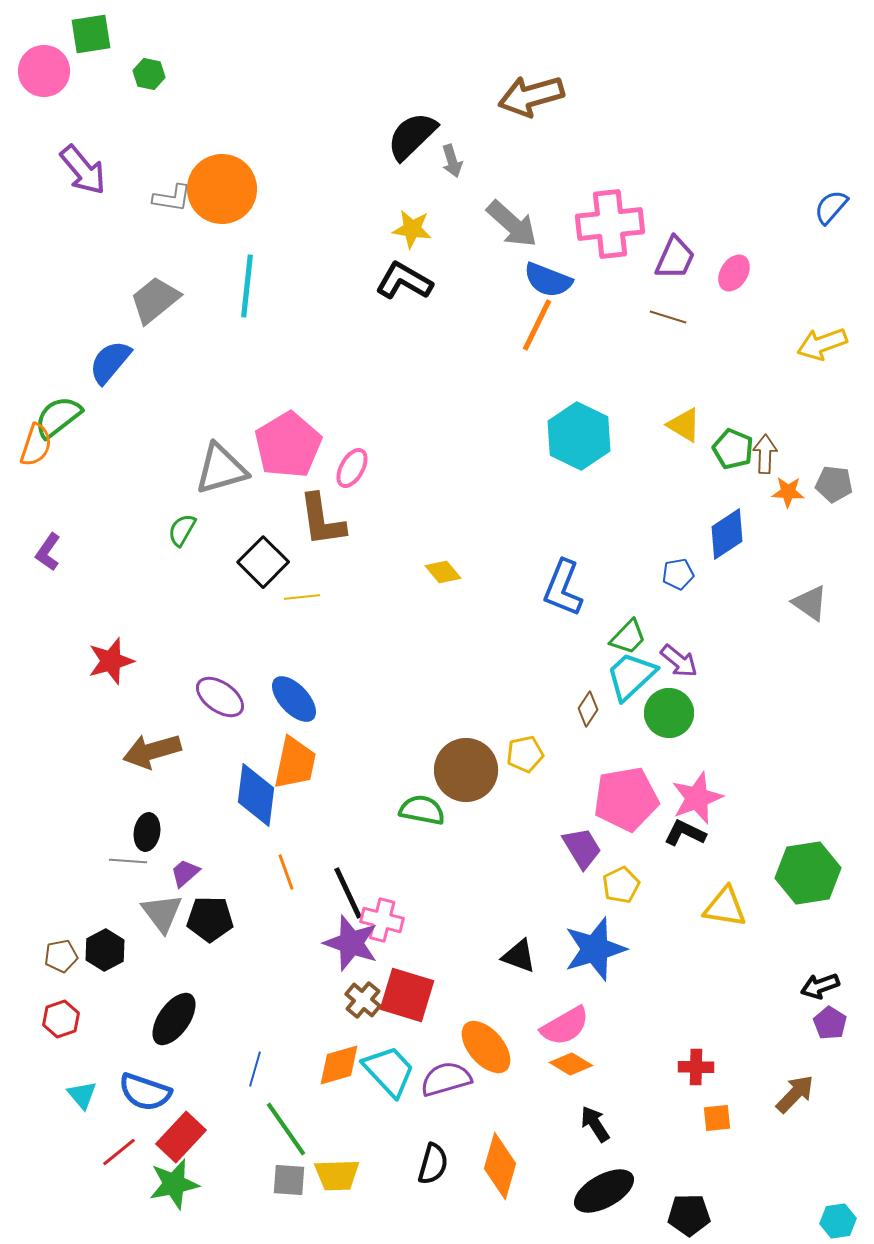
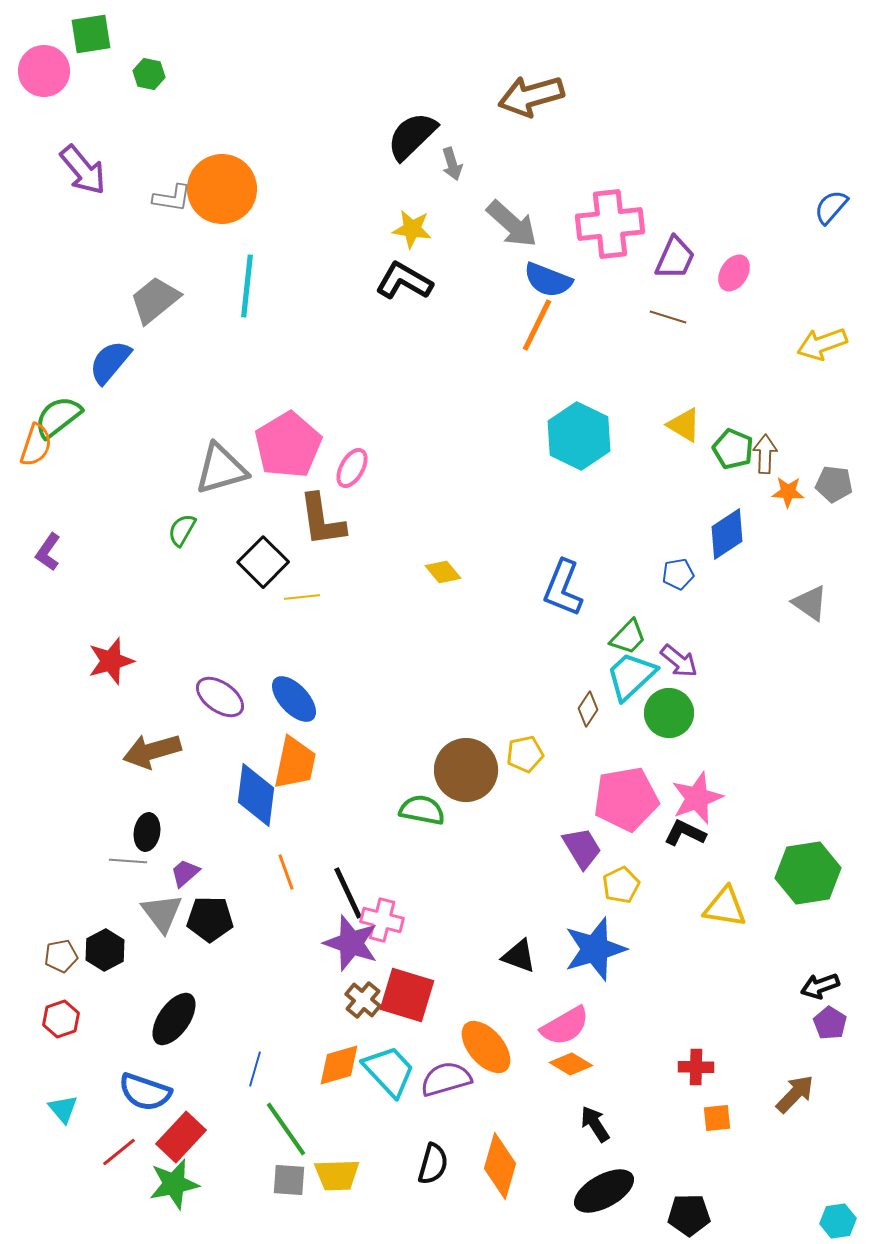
gray arrow at (452, 161): moved 3 px down
cyan triangle at (82, 1095): moved 19 px left, 14 px down
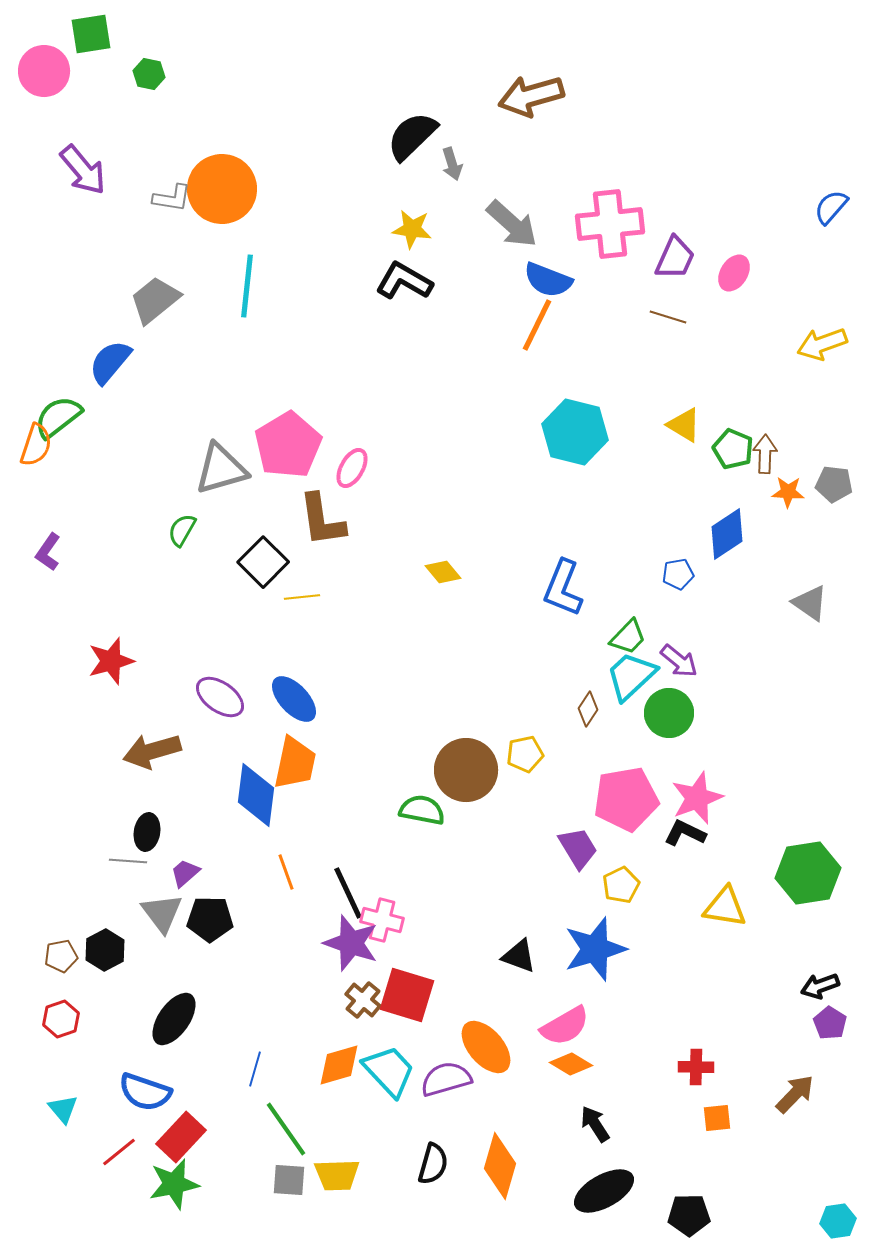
cyan hexagon at (579, 436): moved 4 px left, 4 px up; rotated 12 degrees counterclockwise
purple trapezoid at (582, 848): moved 4 px left
